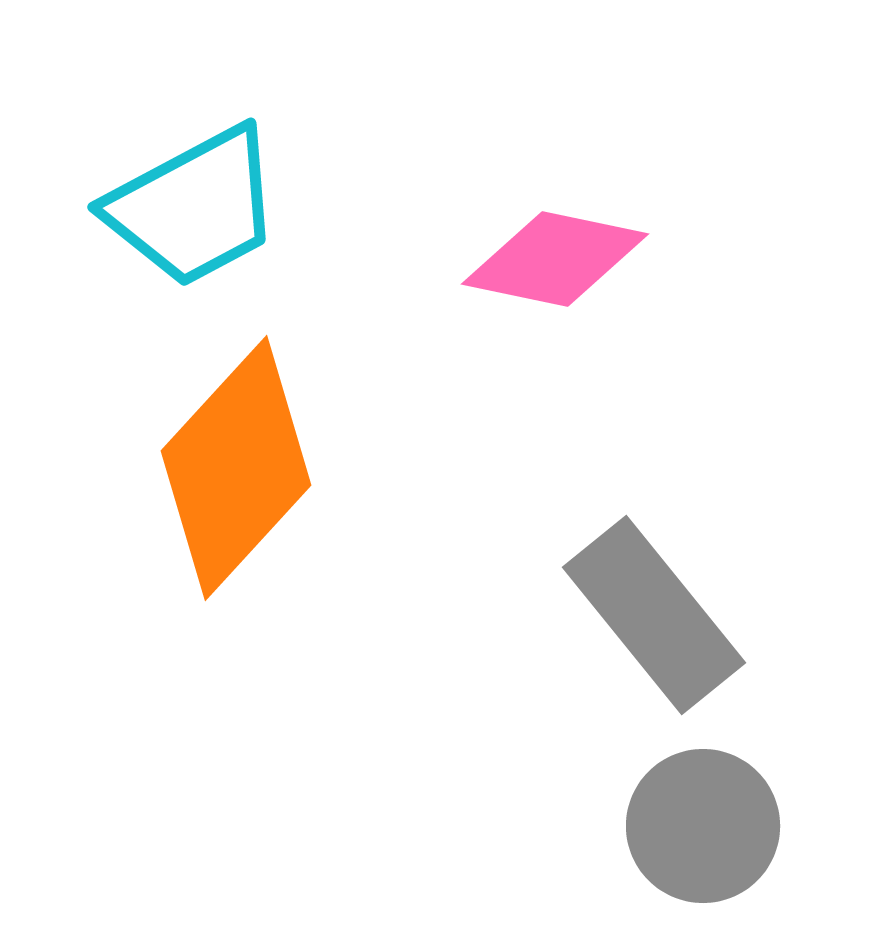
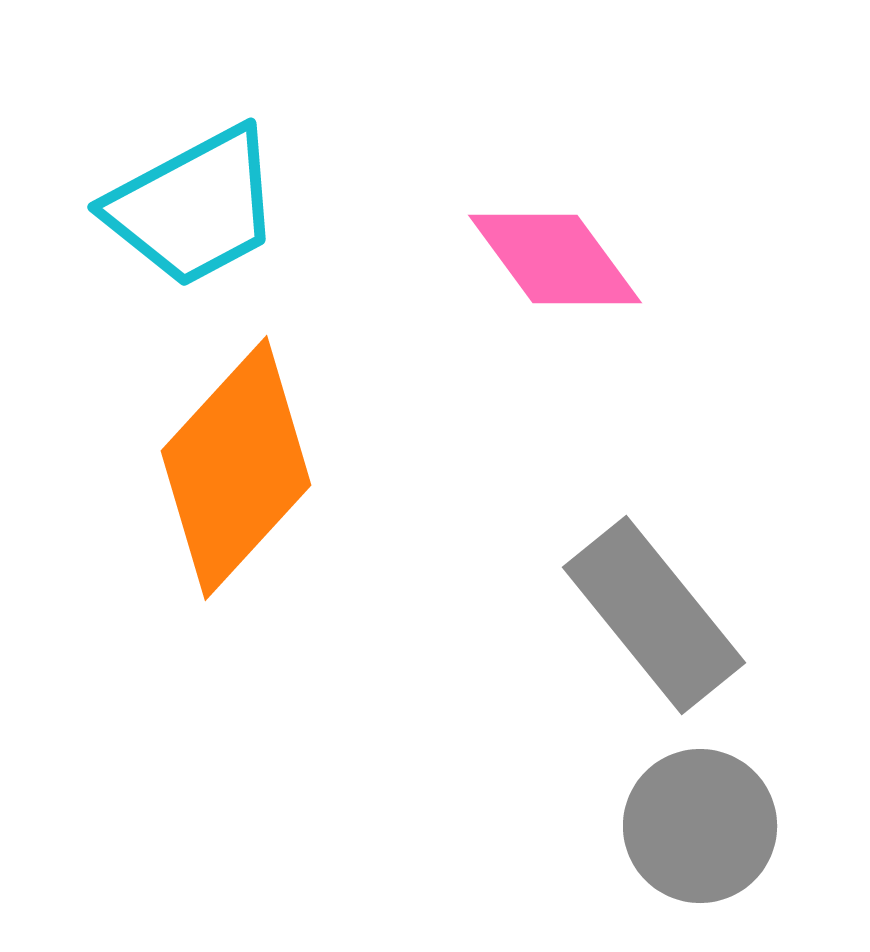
pink diamond: rotated 42 degrees clockwise
gray circle: moved 3 px left
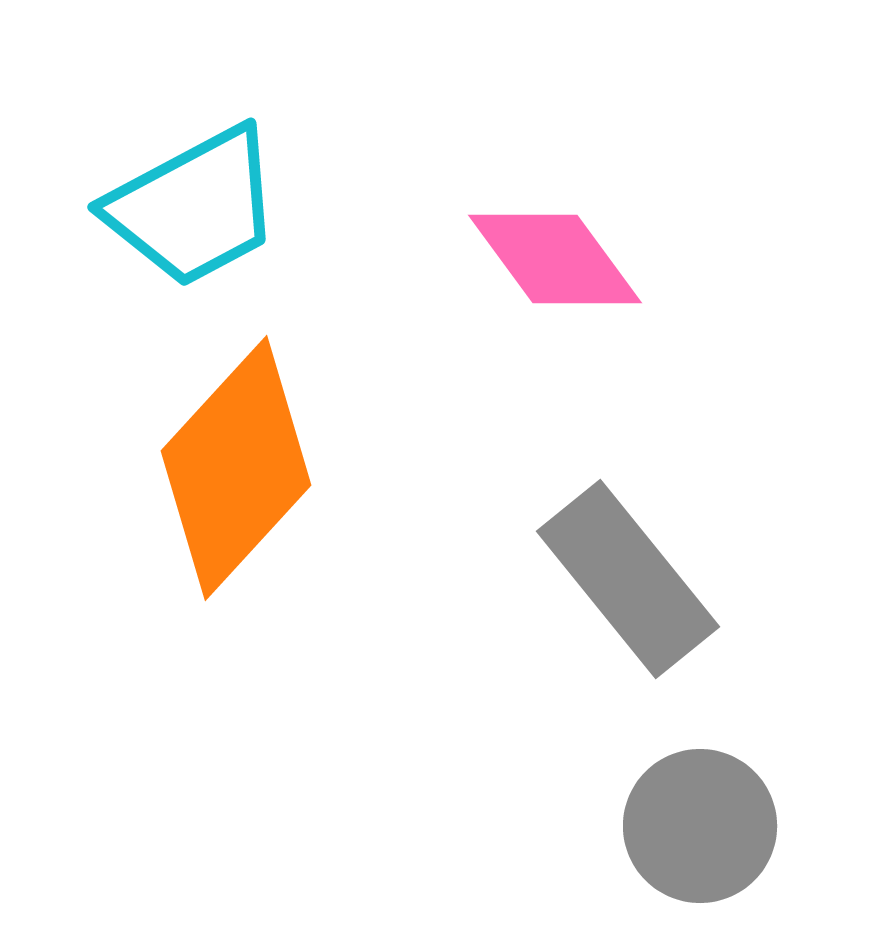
gray rectangle: moved 26 px left, 36 px up
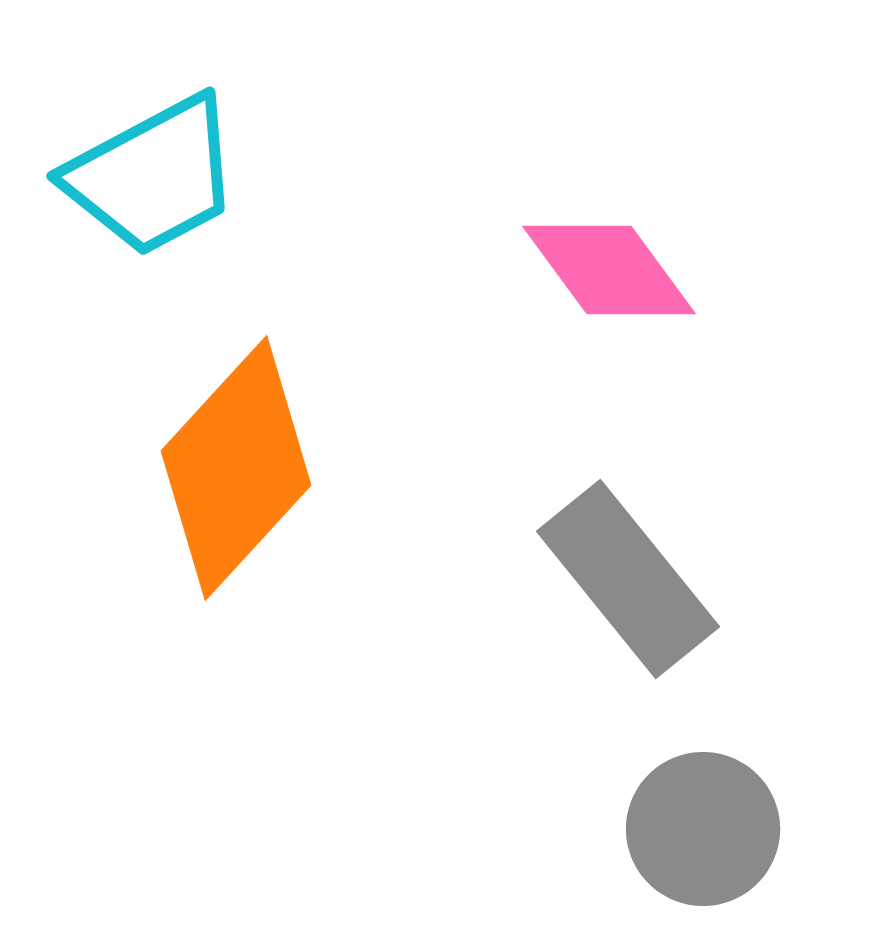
cyan trapezoid: moved 41 px left, 31 px up
pink diamond: moved 54 px right, 11 px down
gray circle: moved 3 px right, 3 px down
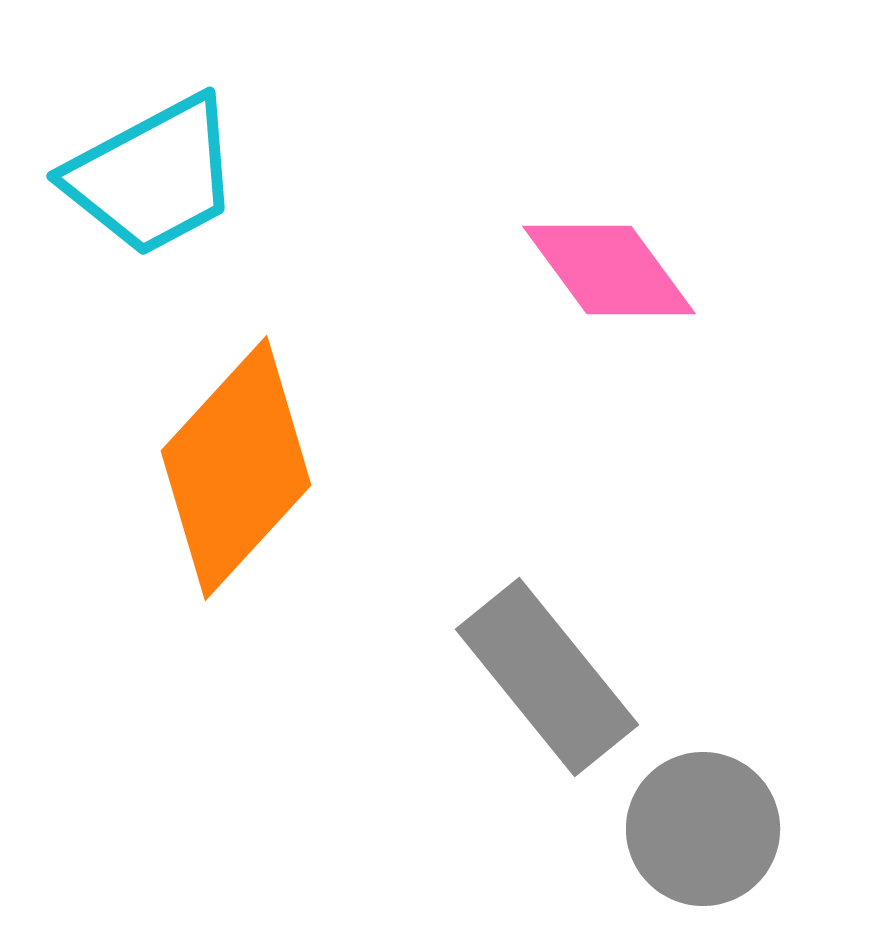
gray rectangle: moved 81 px left, 98 px down
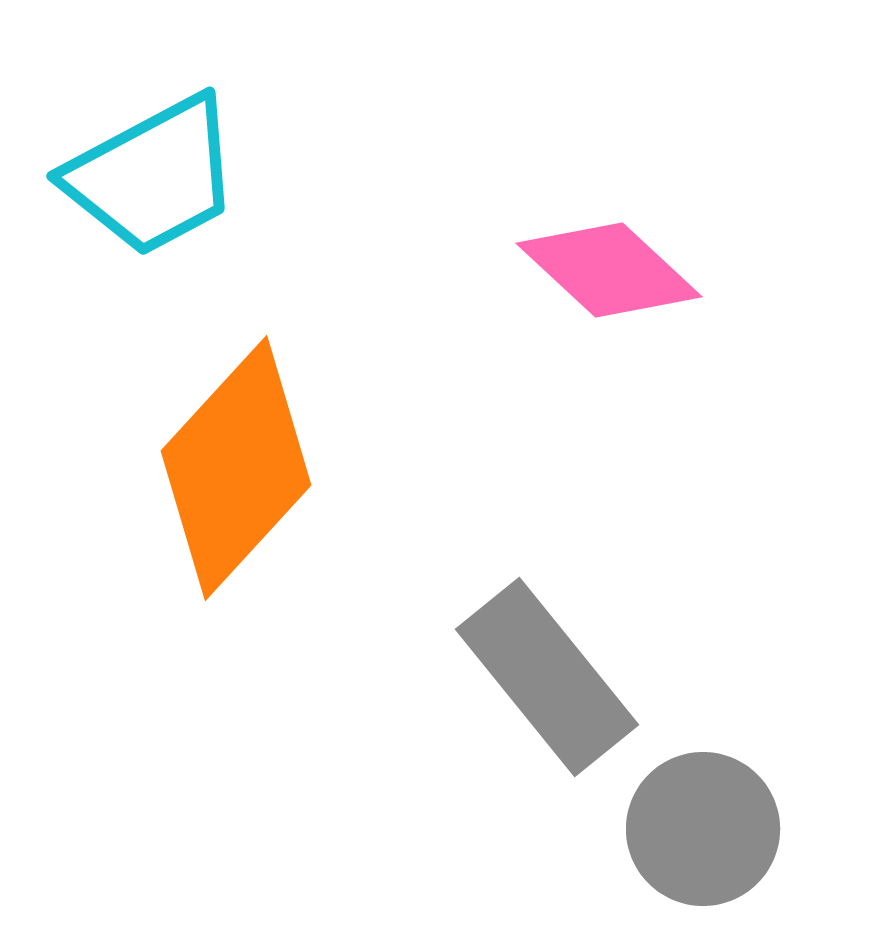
pink diamond: rotated 11 degrees counterclockwise
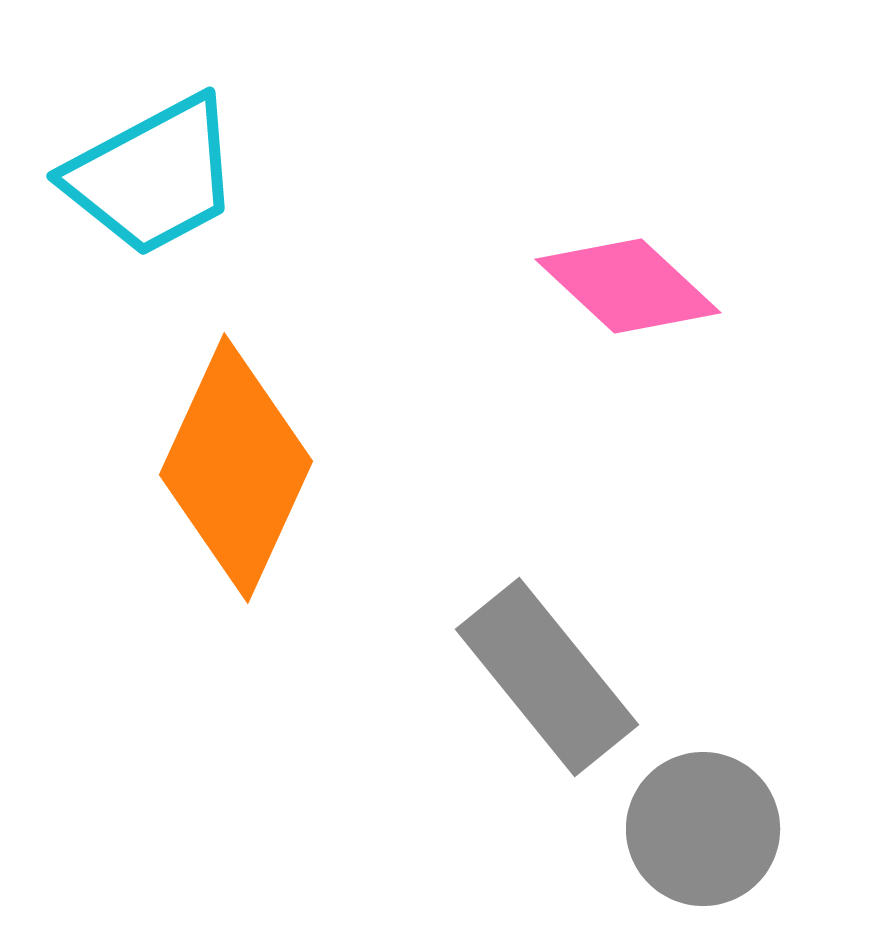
pink diamond: moved 19 px right, 16 px down
orange diamond: rotated 18 degrees counterclockwise
